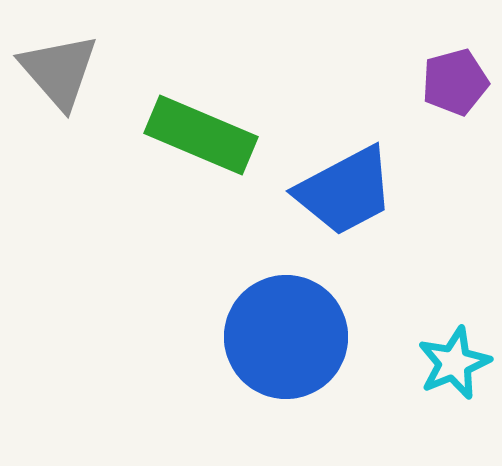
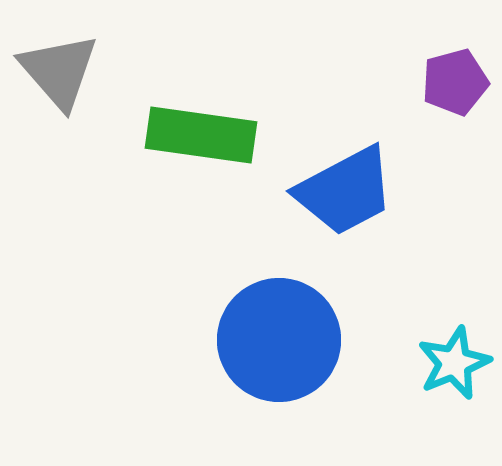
green rectangle: rotated 15 degrees counterclockwise
blue circle: moved 7 px left, 3 px down
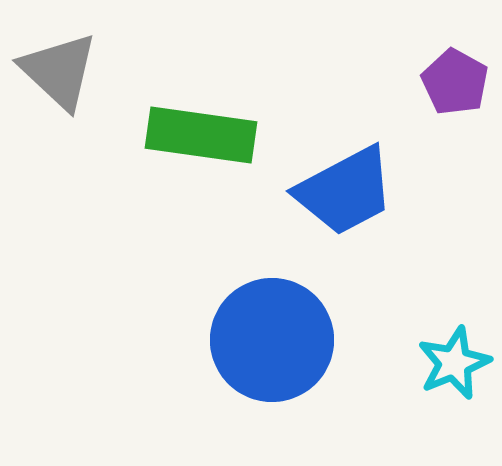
gray triangle: rotated 6 degrees counterclockwise
purple pentagon: rotated 28 degrees counterclockwise
blue circle: moved 7 px left
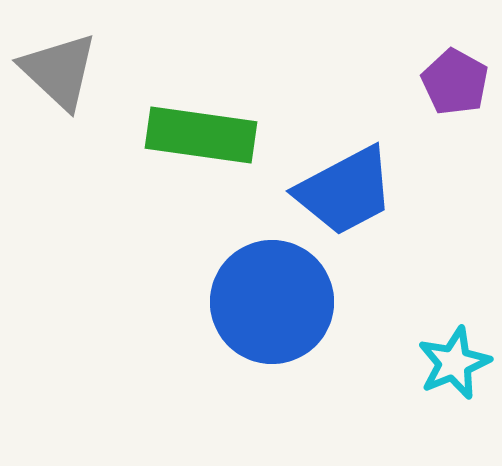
blue circle: moved 38 px up
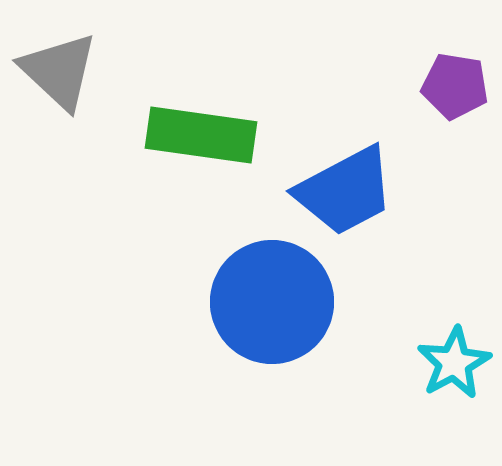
purple pentagon: moved 4 px down; rotated 20 degrees counterclockwise
cyan star: rotated 6 degrees counterclockwise
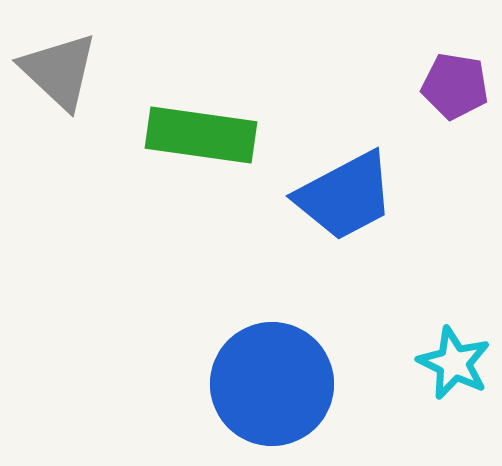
blue trapezoid: moved 5 px down
blue circle: moved 82 px down
cyan star: rotated 18 degrees counterclockwise
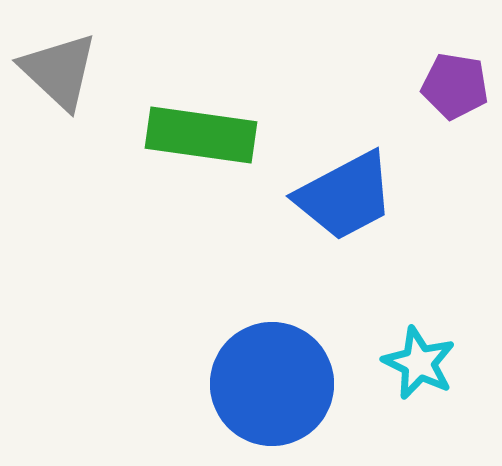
cyan star: moved 35 px left
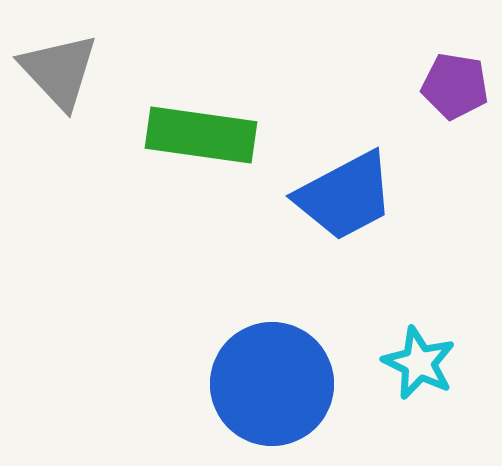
gray triangle: rotated 4 degrees clockwise
